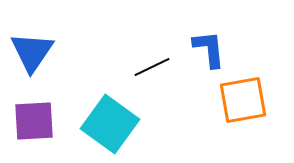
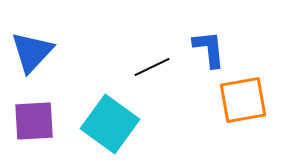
blue triangle: rotated 9 degrees clockwise
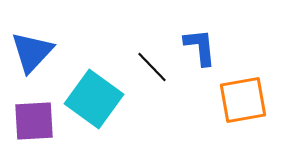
blue L-shape: moved 9 px left, 2 px up
black line: rotated 72 degrees clockwise
cyan square: moved 16 px left, 25 px up
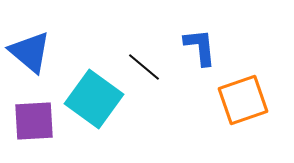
blue triangle: moved 2 px left; rotated 33 degrees counterclockwise
black line: moved 8 px left; rotated 6 degrees counterclockwise
orange square: rotated 9 degrees counterclockwise
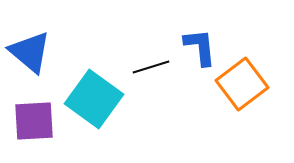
black line: moved 7 px right; rotated 57 degrees counterclockwise
orange square: moved 1 px left, 16 px up; rotated 18 degrees counterclockwise
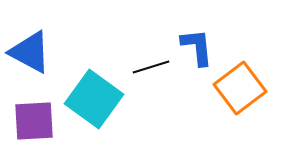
blue L-shape: moved 3 px left
blue triangle: rotated 12 degrees counterclockwise
orange square: moved 2 px left, 4 px down
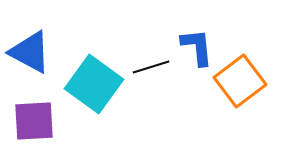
orange square: moved 7 px up
cyan square: moved 15 px up
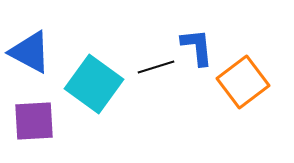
black line: moved 5 px right
orange square: moved 3 px right, 1 px down
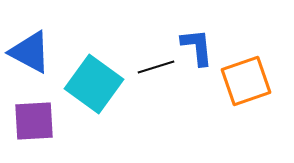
orange square: moved 3 px right, 1 px up; rotated 18 degrees clockwise
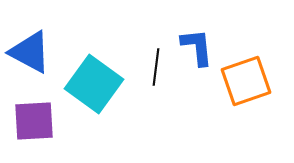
black line: rotated 66 degrees counterclockwise
